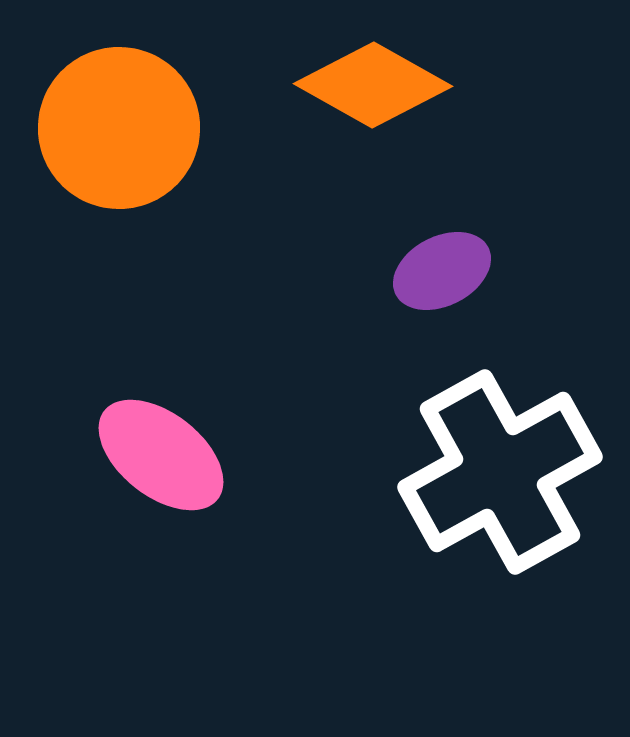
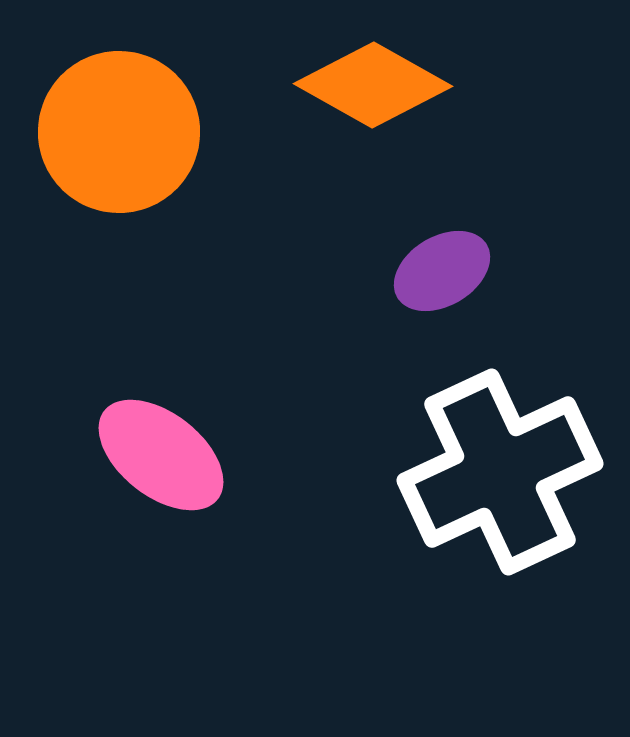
orange circle: moved 4 px down
purple ellipse: rotated 4 degrees counterclockwise
white cross: rotated 4 degrees clockwise
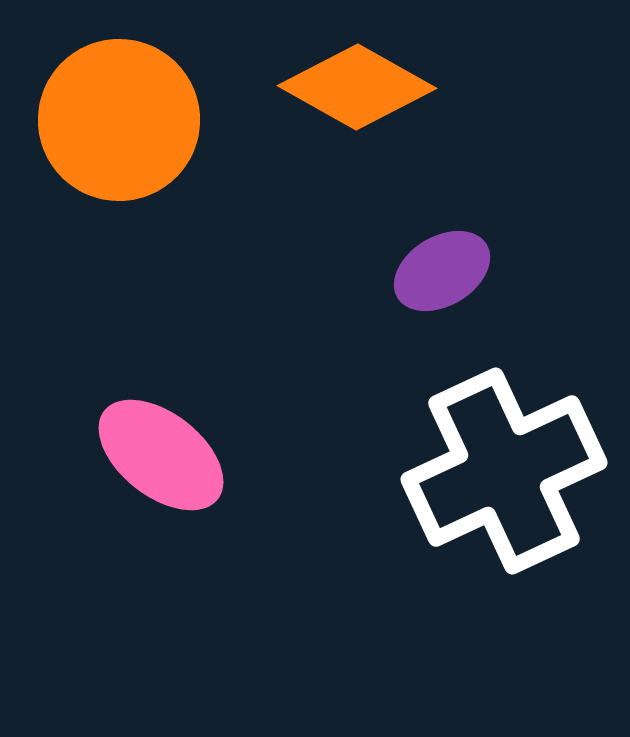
orange diamond: moved 16 px left, 2 px down
orange circle: moved 12 px up
white cross: moved 4 px right, 1 px up
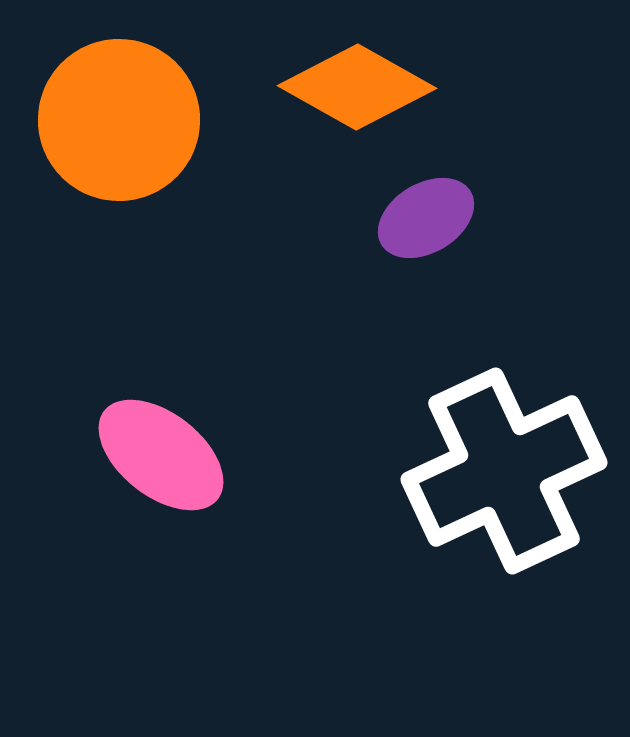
purple ellipse: moved 16 px left, 53 px up
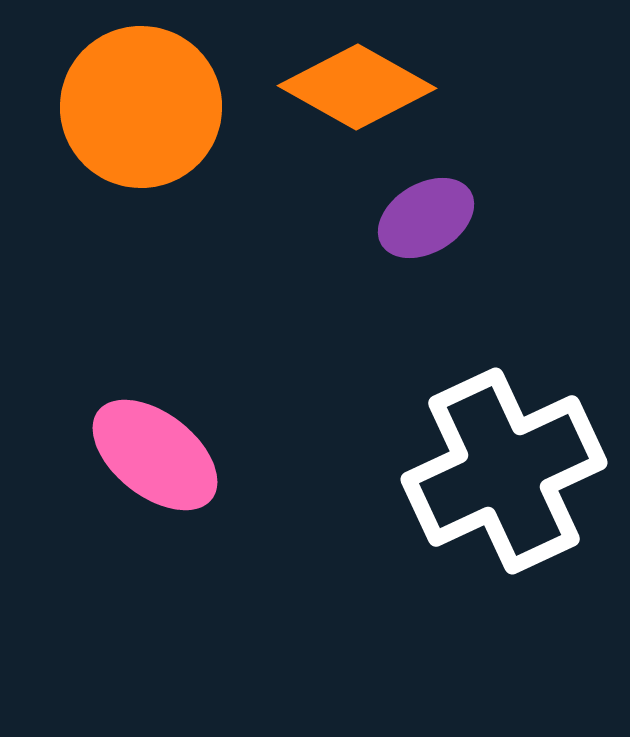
orange circle: moved 22 px right, 13 px up
pink ellipse: moved 6 px left
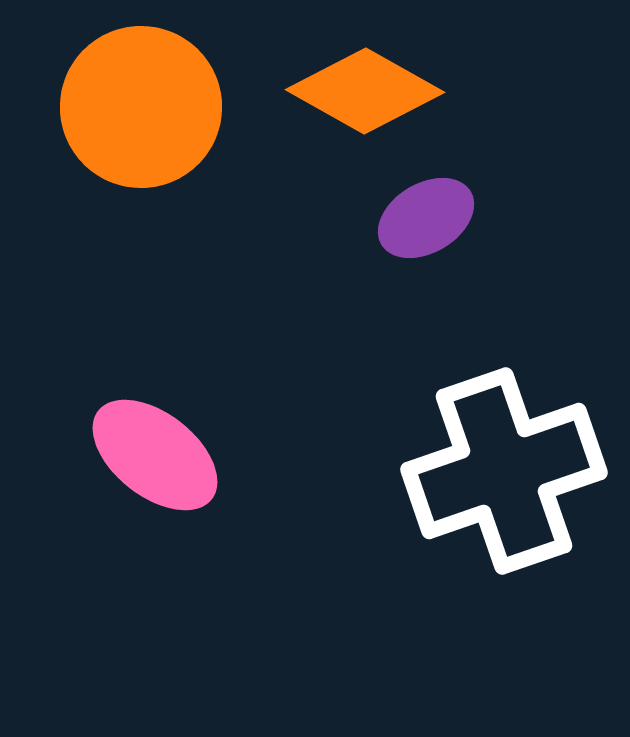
orange diamond: moved 8 px right, 4 px down
white cross: rotated 6 degrees clockwise
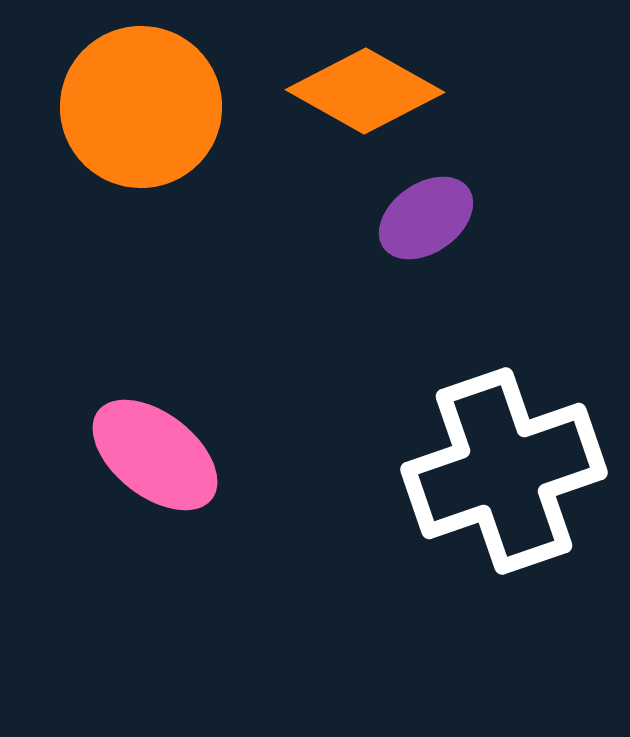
purple ellipse: rotated 4 degrees counterclockwise
